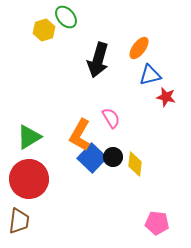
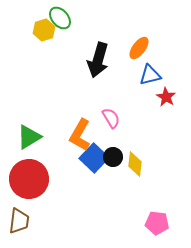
green ellipse: moved 6 px left, 1 px down
red star: rotated 18 degrees clockwise
blue square: moved 2 px right
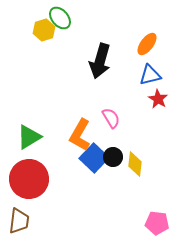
orange ellipse: moved 8 px right, 4 px up
black arrow: moved 2 px right, 1 px down
red star: moved 8 px left, 2 px down
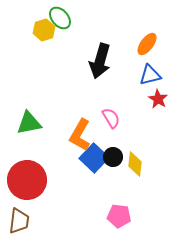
green triangle: moved 14 px up; rotated 20 degrees clockwise
red circle: moved 2 px left, 1 px down
pink pentagon: moved 38 px left, 7 px up
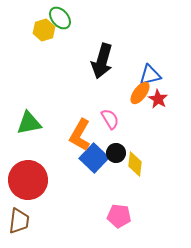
orange ellipse: moved 7 px left, 49 px down
black arrow: moved 2 px right
pink semicircle: moved 1 px left, 1 px down
black circle: moved 3 px right, 4 px up
red circle: moved 1 px right
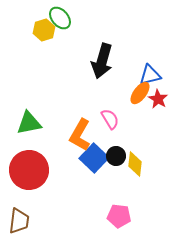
black circle: moved 3 px down
red circle: moved 1 px right, 10 px up
